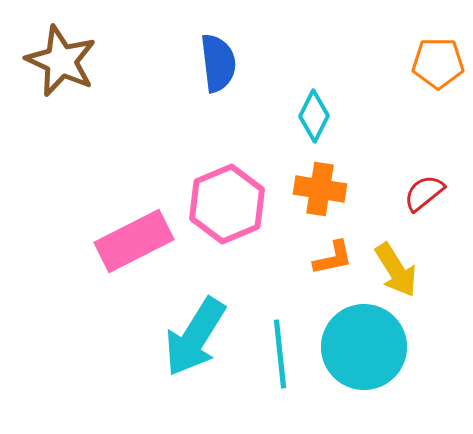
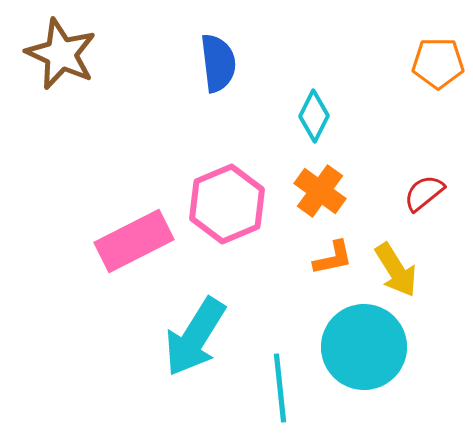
brown star: moved 7 px up
orange cross: moved 2 px down; rotated 27 degrees clockwise
cyan line: moved 34 px down
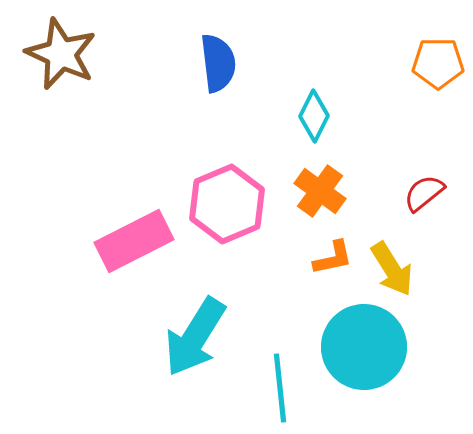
yellow arrow: moved 4 px left, 1 px up
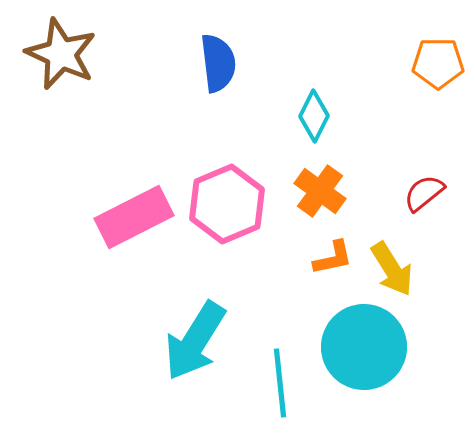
pink rectangle: moved 24 px up
cyan arrow: moved 4 px down
cyan line: moved 5 px up
